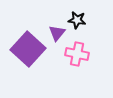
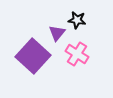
purple square: moved 5 px right, 7 px down
pink cross: rotated 20 degrees clockwise
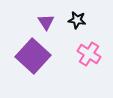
purple triangle: moved 11 px left, 11 px up; rotated 12 degrees counterclockwise
pink cross: moved 12 px right
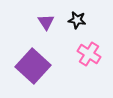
purple square: moved 10 px down
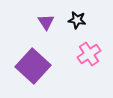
pink cross: rotated 25 degrees clockwise
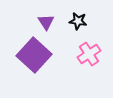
black star: moved 1 px right, 1 px down
purple square: moved 1 px right, 11 px up
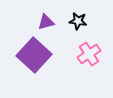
purple triangle: rotated 48 degrees clockwise
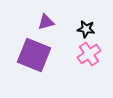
black star: moved 8 px right, 8 px down
purple square: rotated 20 degrees counterclockwise
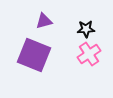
purple triangle: moved 2 px left, 1 px up
black star: rotated 12 degrees counterclockwise
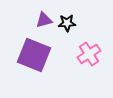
purple triangle: moved 1 px up
black star: moved 19 px left, 6 px up
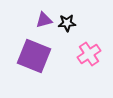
purple square: moved 1 px down
